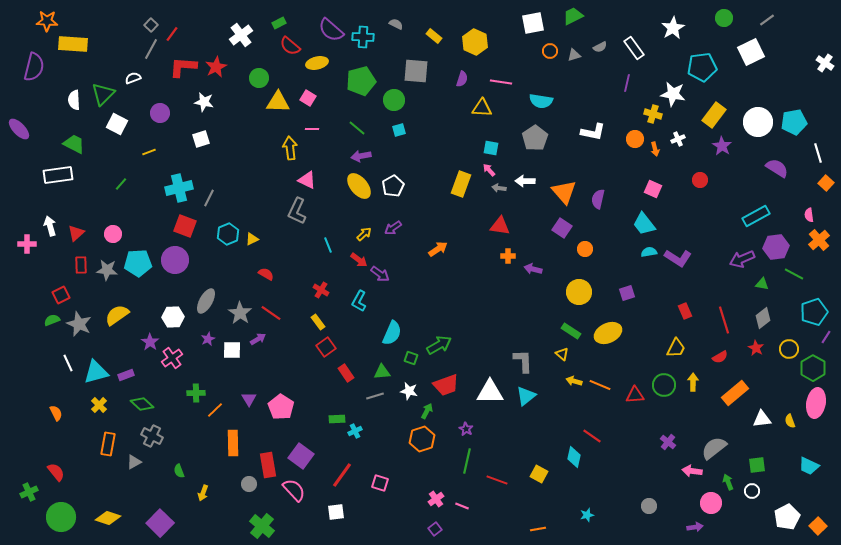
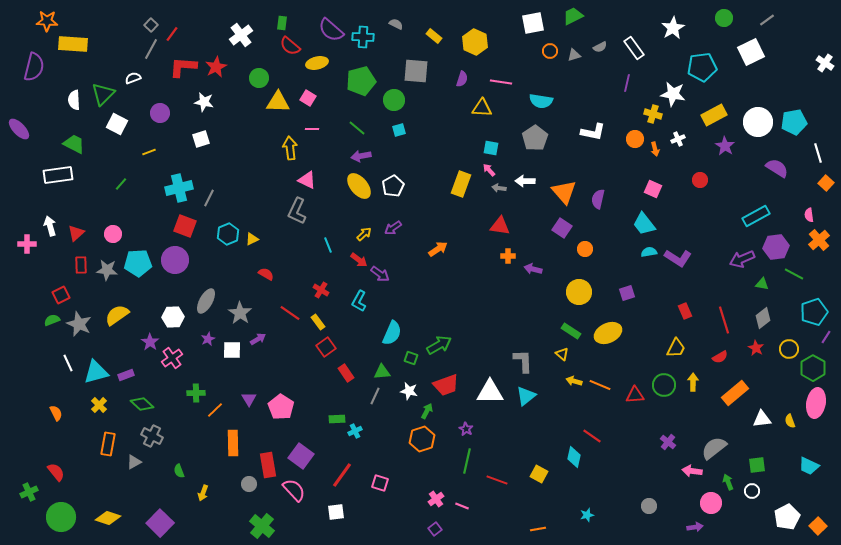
green rectangle at (279, 23): moved 3 px right; rotated 56 degrees counterclockwise
yellow rectangle at (714, 115): rotated 25 degrees clockwise
purple star at (722, 146): moved 3 px right
red line at (271, 313): moved 19 px right
gray line at (375, 396): rotated 48 degrees counterclockwise
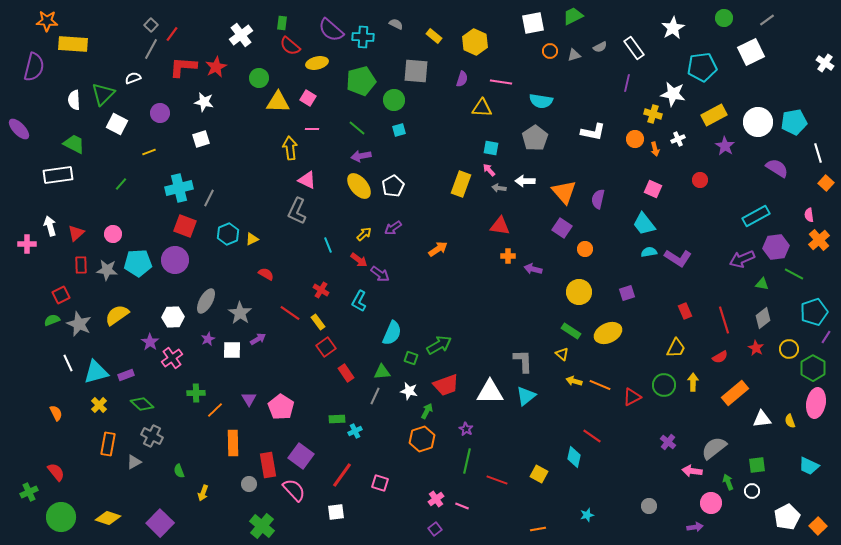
red triangle at (635, 395): moved 3 px left, 2 px down; rotated 24 degrees counterclockwise
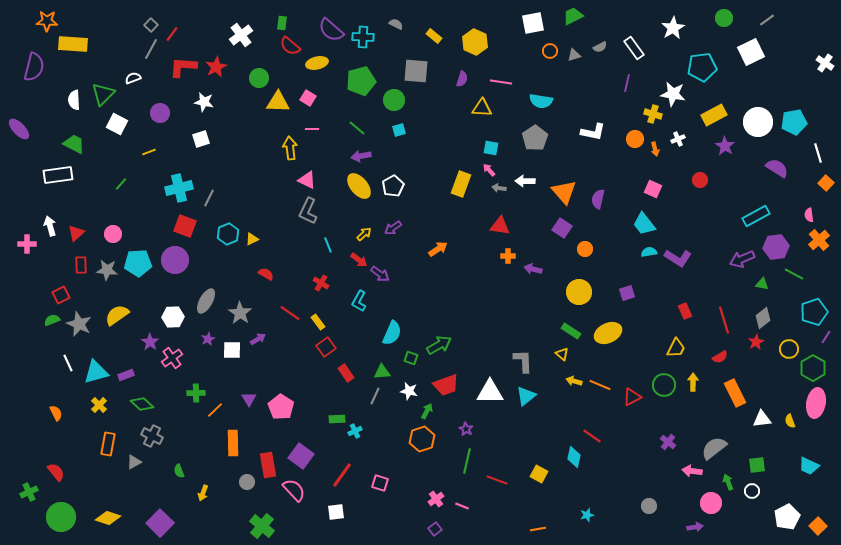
gray L-shape at (297, 211): moved 11 px right
red cross at (321, 290): moved 7 px up
red star at (756, 348): moved 6 px up; rotated 14 degrees clockwise
orange rectangle at (735, 393): rotated 76 degrees counterclockwise
gray circle at (249, 484): moved 2 px left, 2 px up
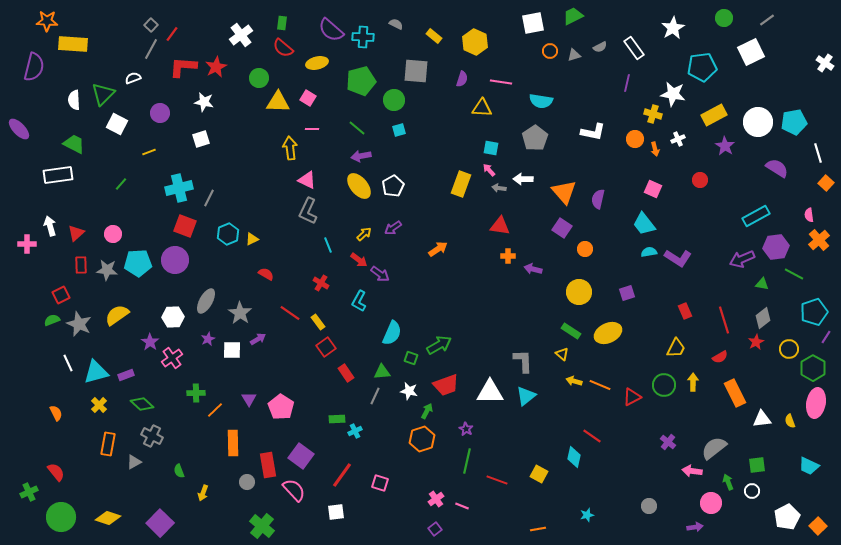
red semicircle at (290, 46): moved 7 px left, 2 px down
white arrow at (525, 181): moved 2 px left, 2 px up
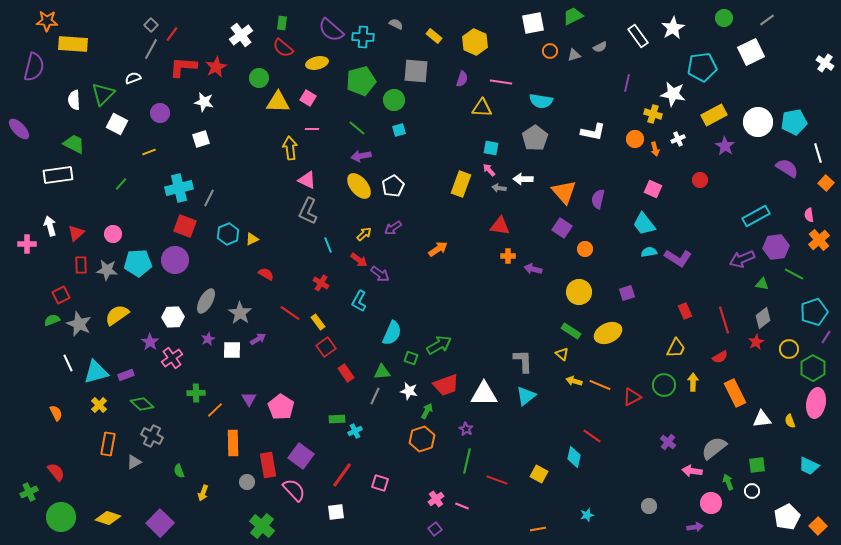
white rectangle at (634, 48): moved 4 px right, 12 px up
purple semicircle at (777, 168): moved 10 px right
white triangle at (490, 392): moved 6 px left, 2 px down
